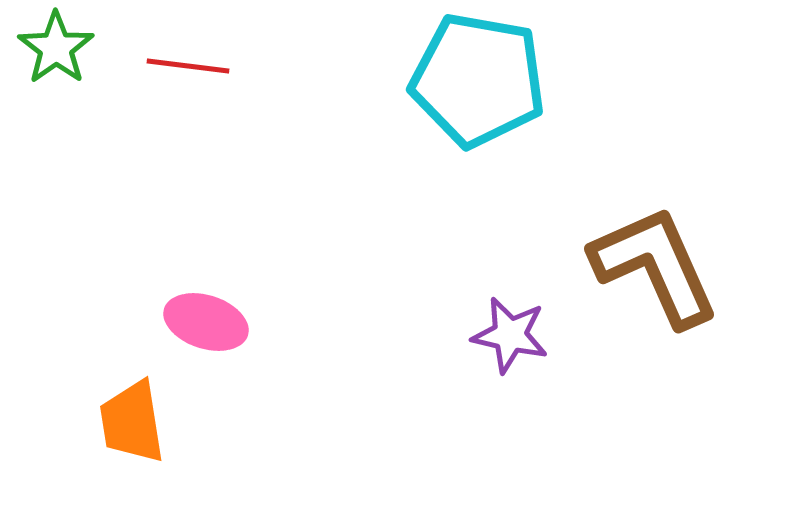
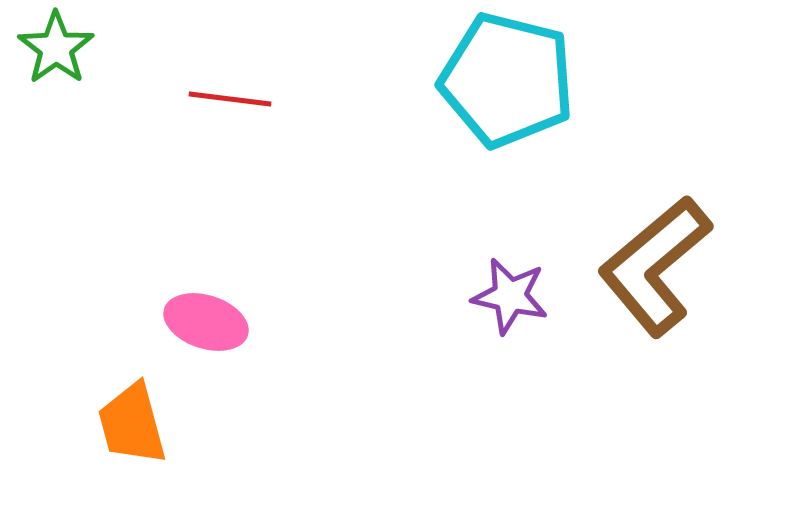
red line: moved 42 px right, 33 px down
cyan pentagon: moved 29 px right; rotated 4 degrees clockwise
brown L-shape: rotated 106 degrees counterclockwise
purple star: moved 39 px up
orange trapezoid: moved 2 px down; rotated 6 degrees counterclockwise
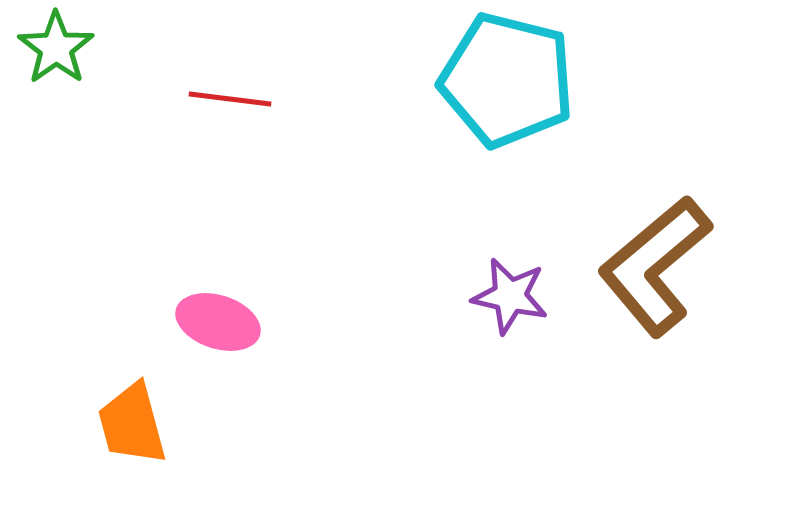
pink ellipse: moved 12 px right
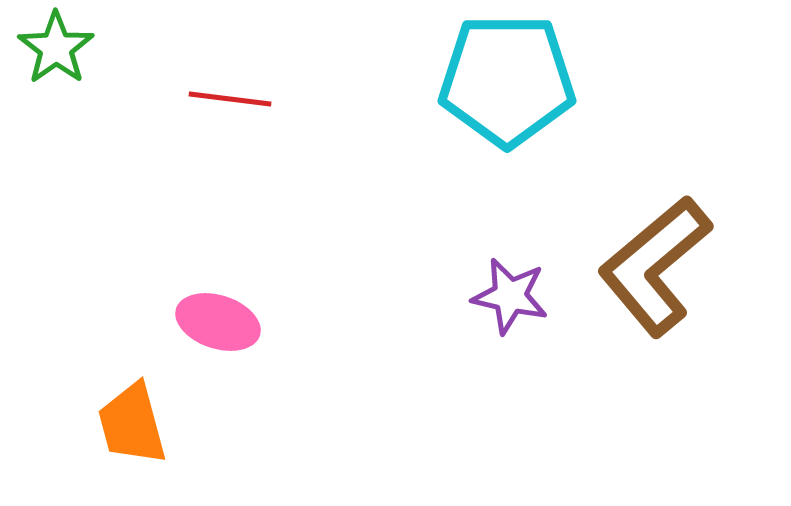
cyan pentagon: rotated 14 degrees counterclockwise
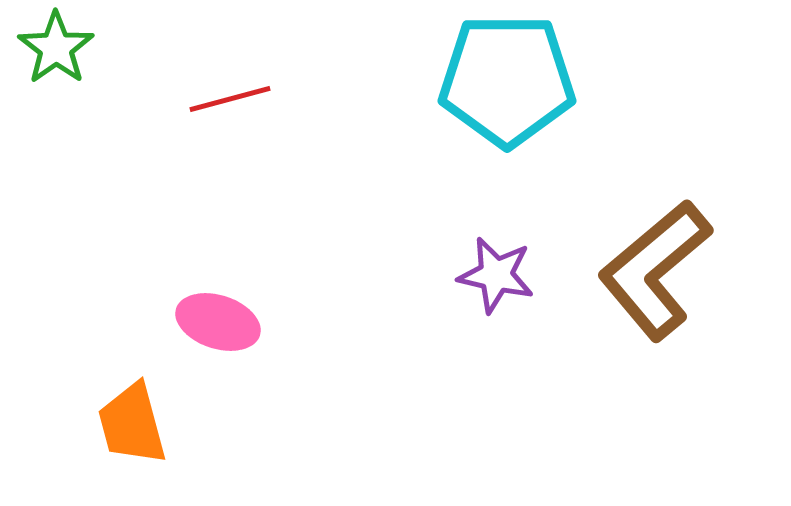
red line: rotated 22 degrees counterclockwise
brown L-shape: moved 4 px down
purple star: moved 14 px left, 21 px up
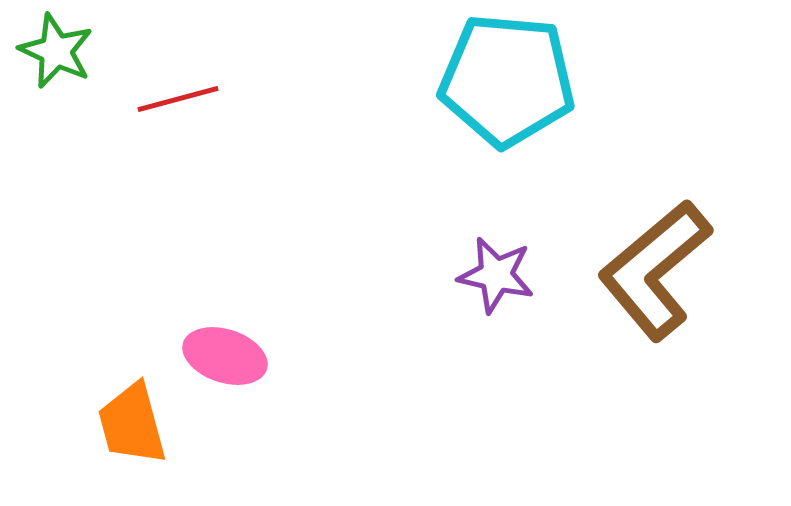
green star: moved 3 px down; rotated 12 degrees counterclockwise
cyan pentagon: rotated 5 degrees clockwise
red line: moved 52 px left
pink ellipse: moved 7 px right, 34 px down
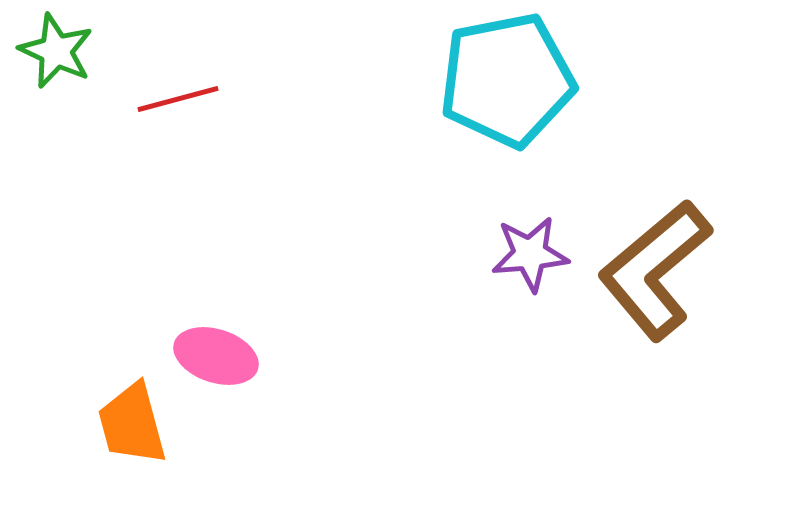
cyan pentagon: rotated 16 degrees counterclockwise
purple star: moved 34 px right, 21 px up; rotated 18 degrees counterclockwise
pink ellipse: moved 9 px left
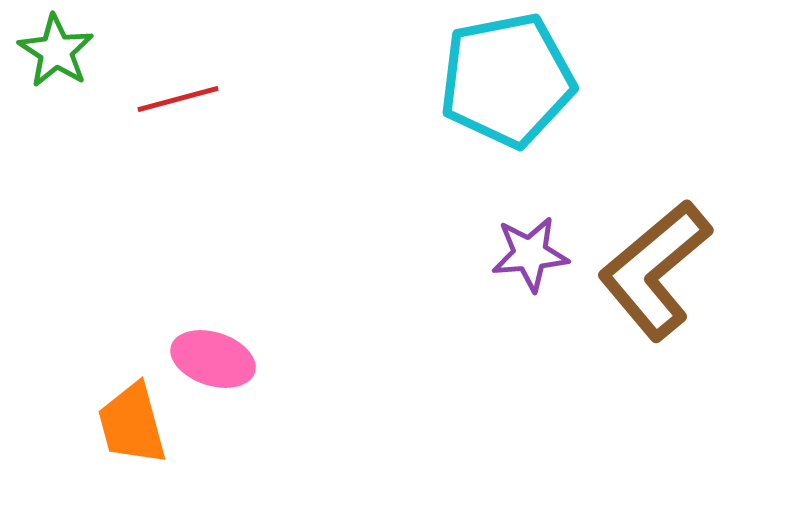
green star: rotated 8 degrees clockwise
pink ellipse: moved 3 px left, 3 px down
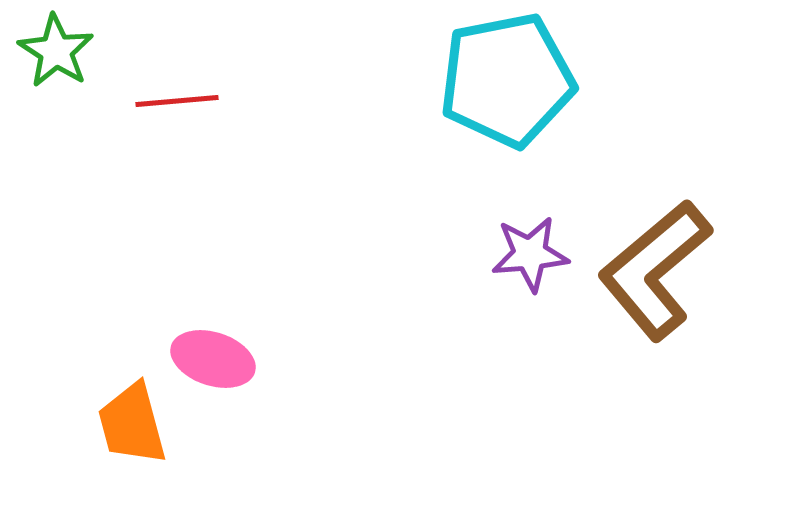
red line: moved 1 px left, 2 px down; rotated 10 degrees clockwise
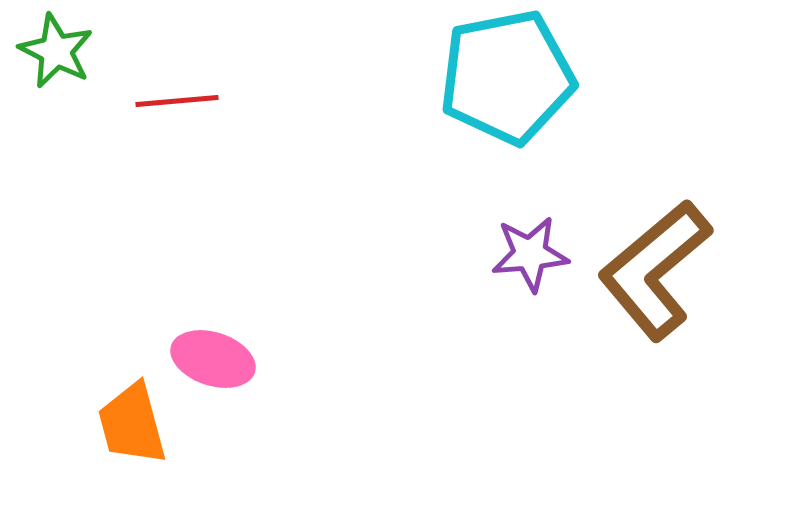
green star: rotated 6 degrees counterclockwise
cyan pentagon: moved 3 px up
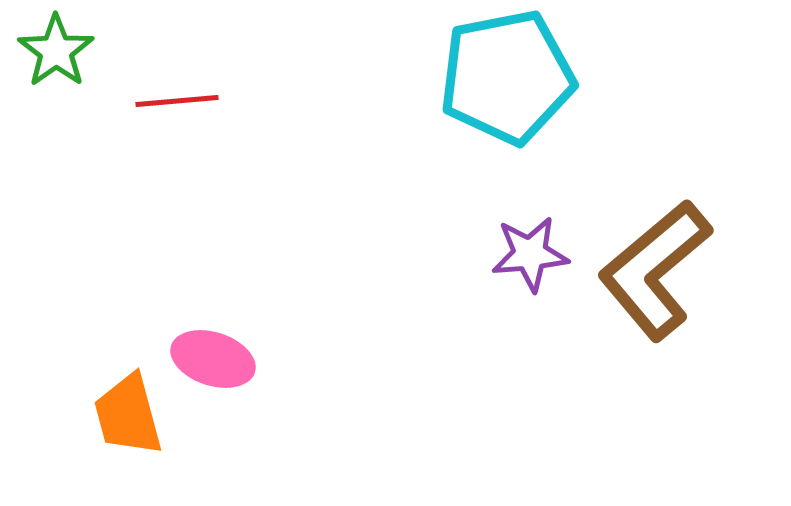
green star: rotated 10 degrees clockwise
orange trapezoid: moved 4 px left, 9 px up
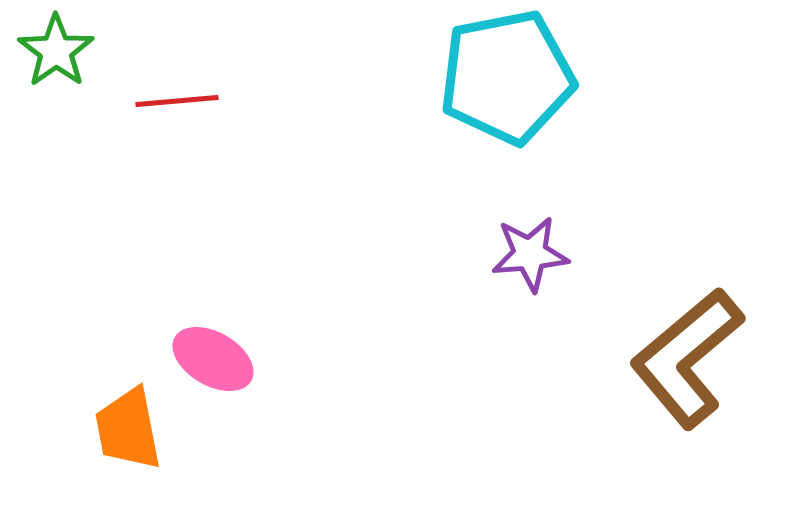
brown L-shape: moved 32 px right, 88 px down
pink ellipse: rotated 12 degrees clockwise
orange trapezoid: moved 14 px down; rotated 4 degrees clockwise
